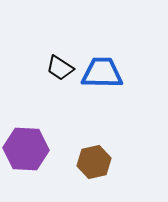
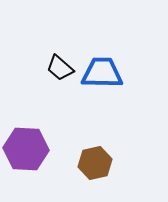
black trapezoid: rotated 8 degrees clockwise
brown hexagon: moved 1 px right, 1 px down
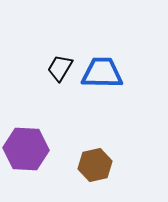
black trapezoid: rotated 80 degrees clockwise
brown hexagon: moved 2 px down
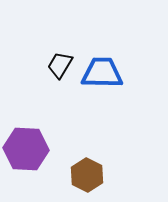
black trapezoid: moved 3 px up
brown hexagon: moved 8 px left, 10 px down; rotated 20 degrees counterclockwise
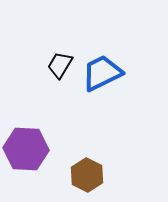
blue trapezoid: rotated 27 degrees counterclockwise
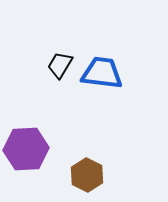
blue trapezoid: rotated 33 degrees clockwise
purple hexagon: rotated 6 degrees counterclockwise
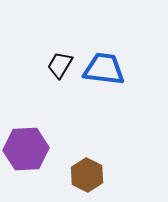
blue trapezoid: moved 2 px right, 4 px up
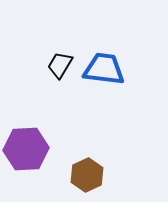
brown hexagon: rotated 8 degrees clockwise
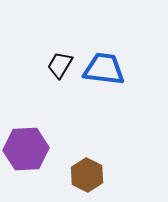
brown hexagon: rotated 8 degrees counterclockwise
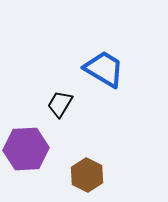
black trapezoid: moved 39 px down
blue trapezoid: rotated 24 degrees clockwise
